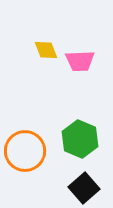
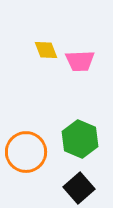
orange circle: moved 1 px right, 1 px down
black square: moved 5 px left
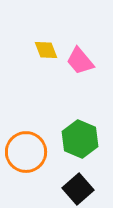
pink trapezoid: rotated 52 degrees clockwise
black square: moved 1 px left, 1 px down
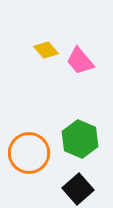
yellow diamond: rotated 20 degrees counterclockwise
orange circle: moved 3 px right, 1 px down
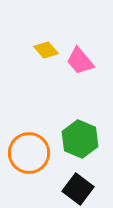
black square: rotated 12 degrees counterclockwise
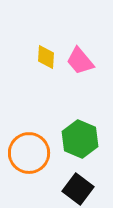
yellow diamond: moved 7 px down; rotated 45 degrees clockwise
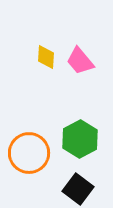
green hexagon: rotated 9 degrees clockwise
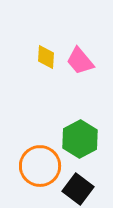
orange circle: moved 11 px right, 13 px down
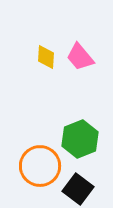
pink trapezoid: moved 4 px up
green hexagon: rotated 6 degrees clockwise
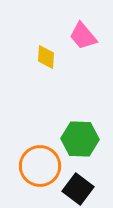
pink trapezoid: moved 3 px right, 21 px up
green hexagon: rotated 24 degrees clockwise
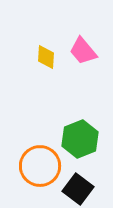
pink trapezoid: moved 15 px down
green hexagon: rotated 24 degrees counterclockwise
